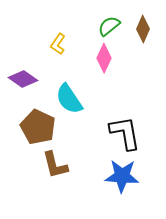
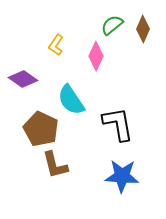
green semicircle: moved 3 px right, 1 px up
yellow L-shape: moved 2 px left, 1 px down
pink diamond: moved 8 px left, 2 px up
cyan semicircle: moved 2 px right, 1 px down
brown pentagon: moved 3 px right, 2 px down
black L-shape: moved 7 px left, 9 px up
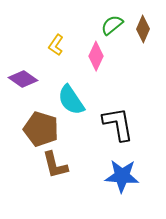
brown pentagon: rotated 8 degrees counterclockwise
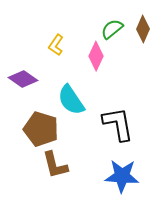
green semicircle: moved 4 px down
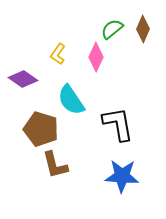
yellow L-shape: moved 2 px right, 9 px down
pink diamond: moved 1 px down
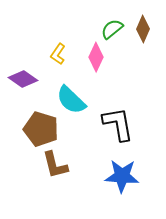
cyan semicircle: rotated 12 degrees counterclockwise
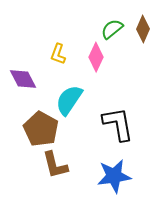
yellow L-shape: rotated 15 degrees counterclockwise
purple diamond: rotated 28 degrees clockwise
cyan semicircle: moved 2 px left; rotated 80 degrees clockwise
brown pentagon: rotated 12 degrees clockwise
blue star: moved 8 px left; rotated 12 degrees counterclockwise
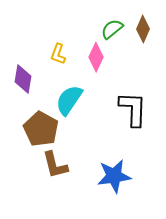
purple diamond: rotated 36 degrees clockwise
black L-shape: moved 15 px right, 15 px up; rotated 12 degrees clockwise
